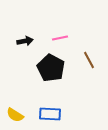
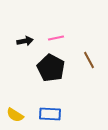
pink line: moved 4 px left
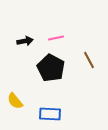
yellow semicircle: moved 14 px up; rotated 18 degrees clockwise
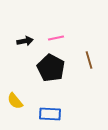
brown line: rotated 12 degrees clockwise
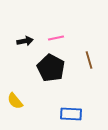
blue rectangle: moved 21 px right
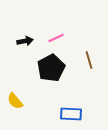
pink line: rotated 14 degrees counterclockwise
black pentagon: rotated 16 degrees clockwise
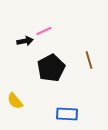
pink line: moved 12 px left, 7 px up
blue rectangle: moved 4 px left
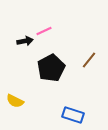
brown line: rotated 54 degrees clockwise
yellow semicircle: rotated 24 degrees counterclockwise
blue rectangle: moved 6 px right, 1 px down; rotated 15 degrees clockwise
